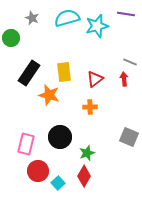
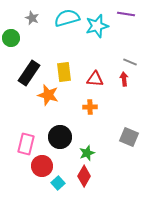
red triangle: rotated 42 degrees clockwise
orange star: moved 1 px left
red circle: moved 4 px right, 5 px up
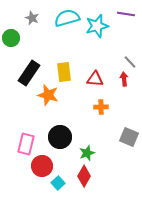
gray line: rotated 24 degrees clockwise
orange cross: moved 11 px right
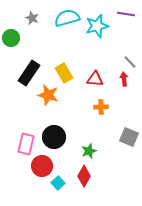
yellow rectangle: moved 1 px down; rotated 24 degrees counterclockwise
black circle: moved 6 px left
green star: moved 2 px right, 2 px up
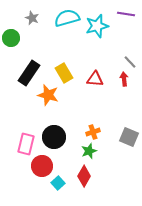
orange cross: moved 8 px left, 25 px down; rotated 16 degrees counterclockwise
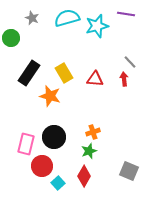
orange star: moved 2 px right, 1 px down
gray square: moved 34 px down
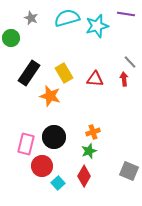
gray star: moved 1 px left
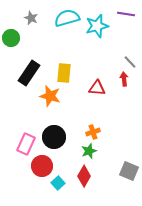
yellow rectangle: rotated 36 degrees clockwise
red triangle: moved 2 px right, 9 px down
pink rectangle: rotated 10 degrees clockwise
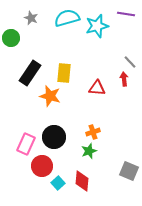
black rectangle: moved 1 px right
red diamond: moved 2 px left, 5 px down; rotated 25 degrees counterclockwise
